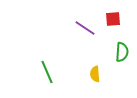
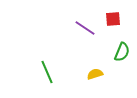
green semicircle: rotated 18 degrees clockwise
yellow semicircle: rotated 77 degrees clockwise
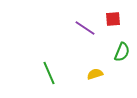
green line: moved 2 px right, 1 px down
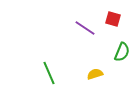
red square: rotated 21 degrees clockwise
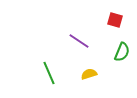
red square: moved 2 px right, 1 px down
purple line: moved 6 px left, 13 px down
yellow semicircle: moved 6 px left
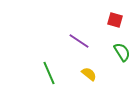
green semicircle: rotated 54 degrees counterclockwise
yellow semicircle: rotated 56 degrees clockwise
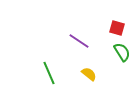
red square: moved 2 px right, 8 px down
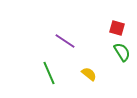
purple line: moved 14 px left
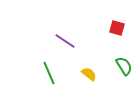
green semicircle: moved 2 px right, 14 px down
